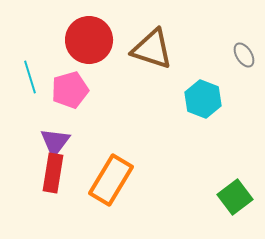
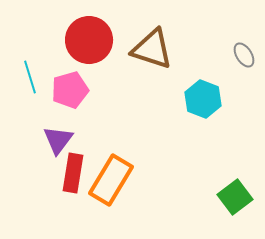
purple triangle: moved 3 px right, 2 px up
red rectangle: moved 20 px right
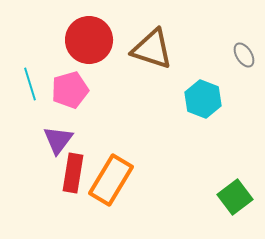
cyan line: moved 7 px down
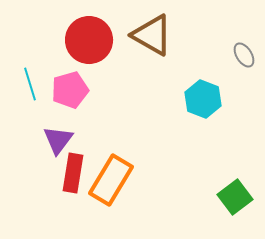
brown triangle: moved 14 px up; rotated 12 degrees clockwise
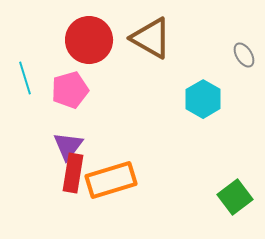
brown triangle: moved 1 px left, 3 px down
cyan line: moved 5 px left, 6 px up
cyan hexagon: rotated 9 degrees clockwise
purple triangle: moved 10 px right, 6 px down
orange rectangle: rotated 42 degrees clockwise
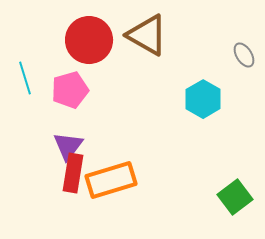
brown triangle: moved 4 px left, 3 px up
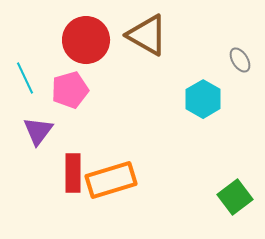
red circle: moved 3 px left
gray ellipse: moved 4 px left, 5 px down
cyan line: rotated 8 degrees counterclockwise
purple triangle: moved 30 px left, 15 px up
red rectangle: rotated 9 degrees counterclockwise
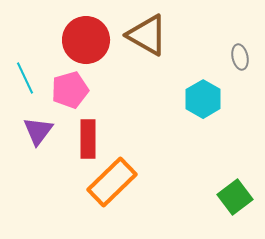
gray ellipse: moved 3 px up; rotated 20 degrees clockwise
red rectangle: moved 15 px right, 34 px up
orange rectangle: moved 1 px right, 2 px down; rotated 27 degrees counterclockwise
